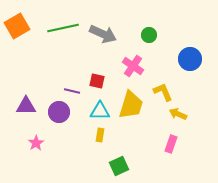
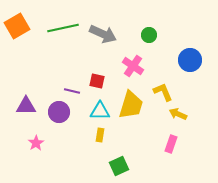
blue circle: moved 1 px down
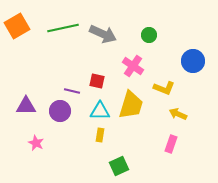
blue circle: moved 3 px right, 1 px down
yellow L-shape: moved 1 px right, 4 px up; rotated 135 degrees clockwise
purple circle: moved 1 px right, 1 px up
pink star: rotated 14 degrees counterclockwise
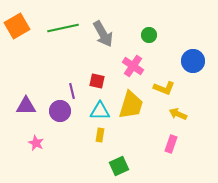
gray arrow: rotated 36 degrees clockwise
purple line: rotated 63 degrees clockwise
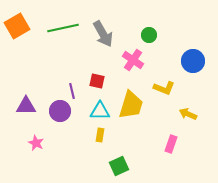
pink cross: moved 6 px up
yellow arrow: moved 10 px right
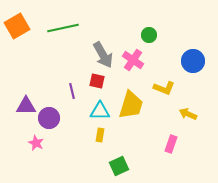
gray arrow: moved 21 px down
purple circle: moved 11 px left, 7 px down
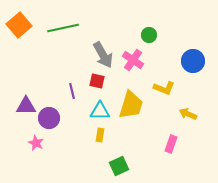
orange square: moved 2 px right, 1 px up; rotated 10 degrees counterclockwise
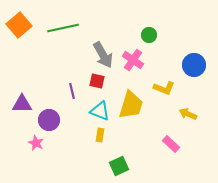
blue circle: moved 1 px right, 4 px down
purple triangle: moved 4 px left, 2 px up
cyan triangle: rotated 20 degrees clockwise
purple circle: moved 2 px down
pink rectangle: rotated 66 degrees counterclockwise
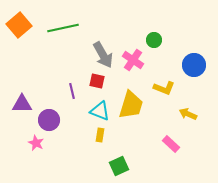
green circle: moved 5 px right, 5 px down
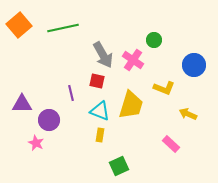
purple line: moved 1 px left, 2 px down
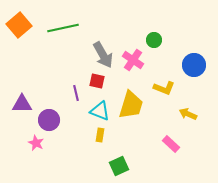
purple line: moved 5 px right
